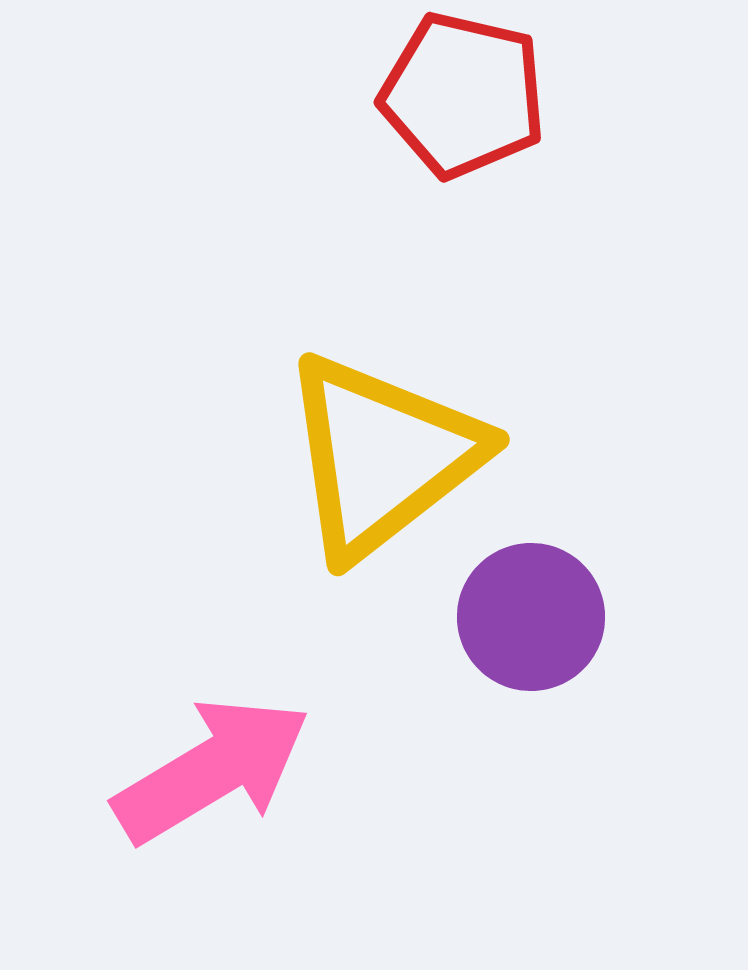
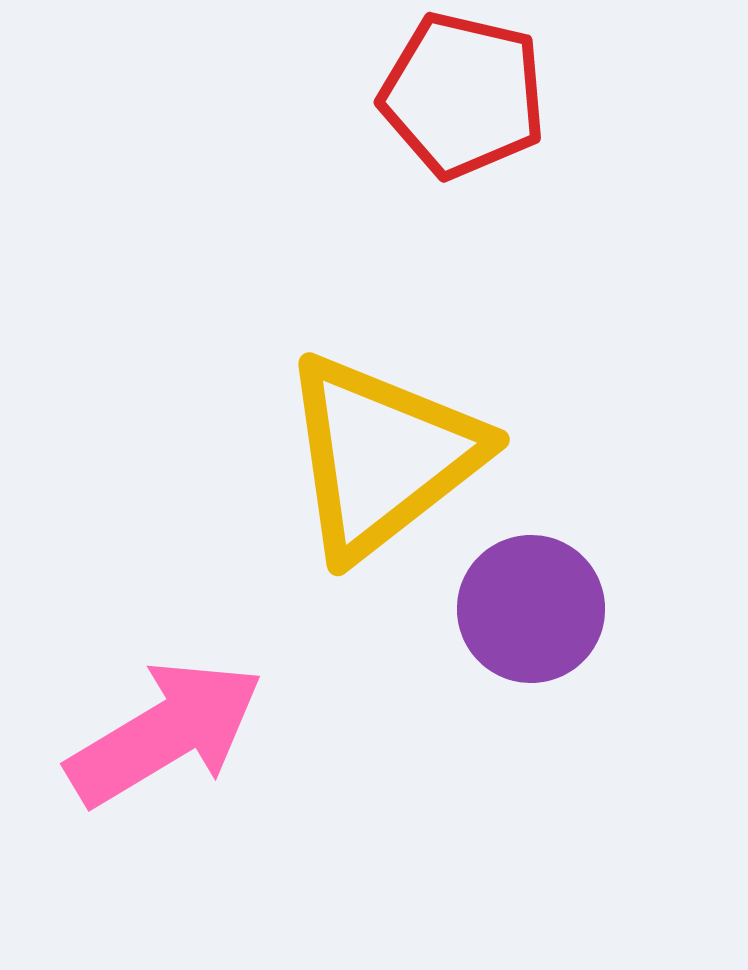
purple circle: moved 8 px up
pink arrow: moved 47 px left, 37 px up
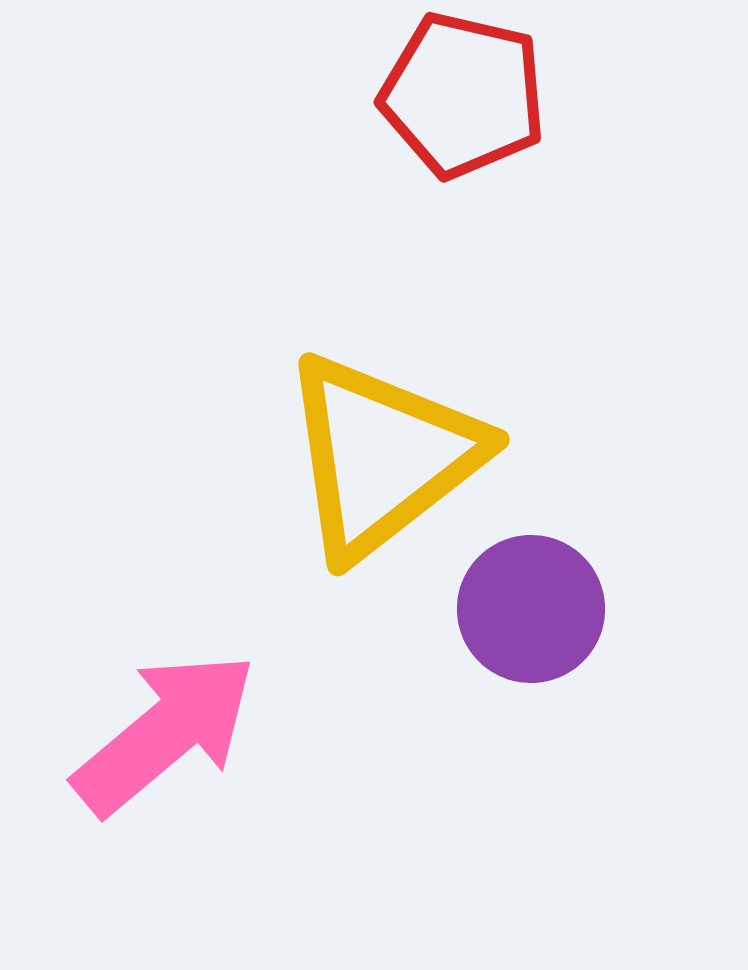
pink arrow: rotated 9 degrees counterclockwise
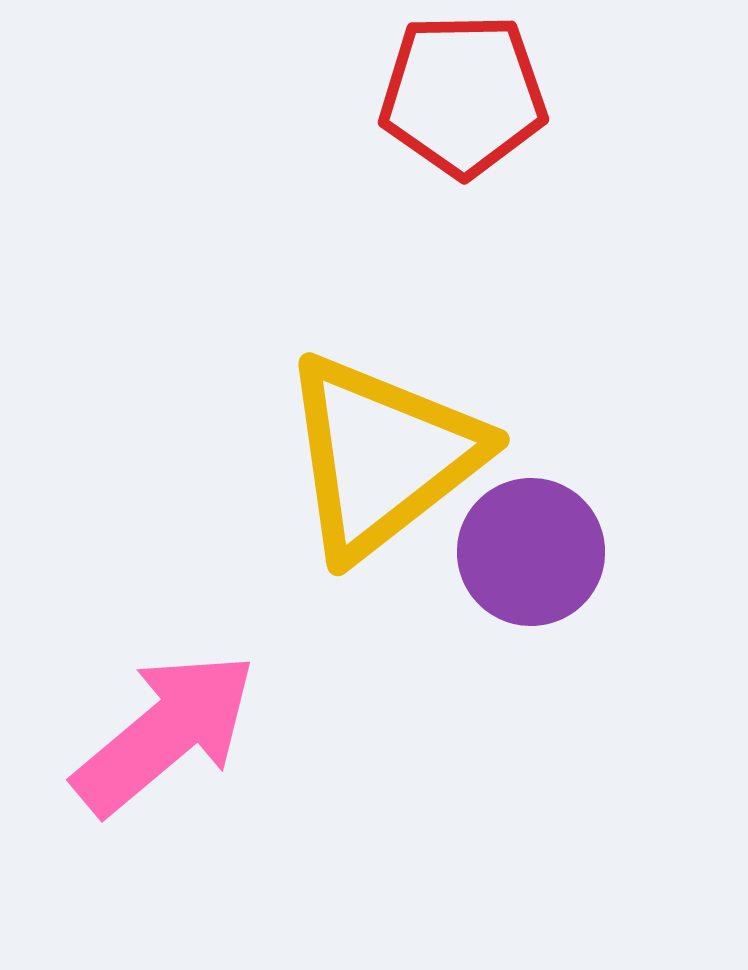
red pentagon: rotated 14 degrees counterclockwise
purple circle: moved 57 px up
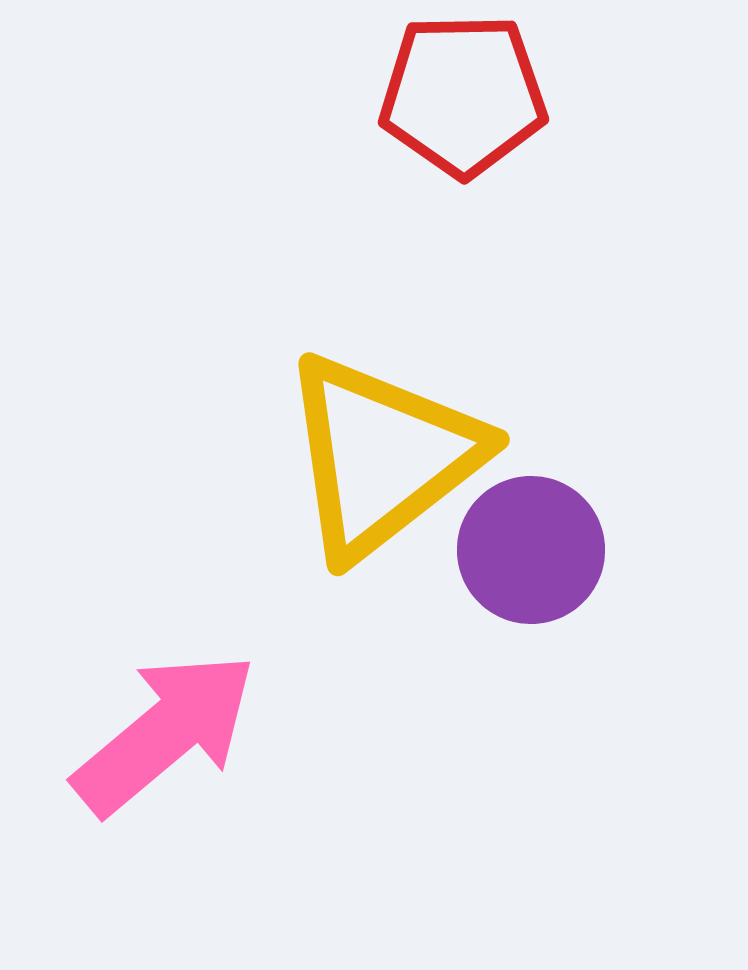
purple circle: moved 2 px up
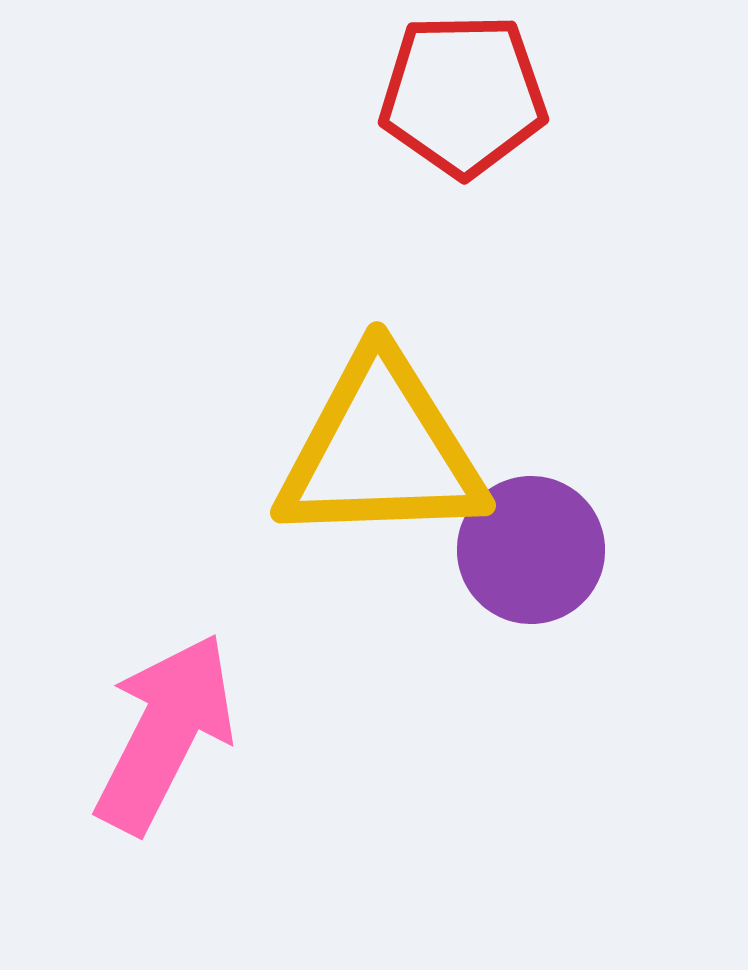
yellow triangle: moved 1 px left, 6 px up; rotated 36 degrees clockwise
pink arrow: rotated 23 degrees counterclockwise
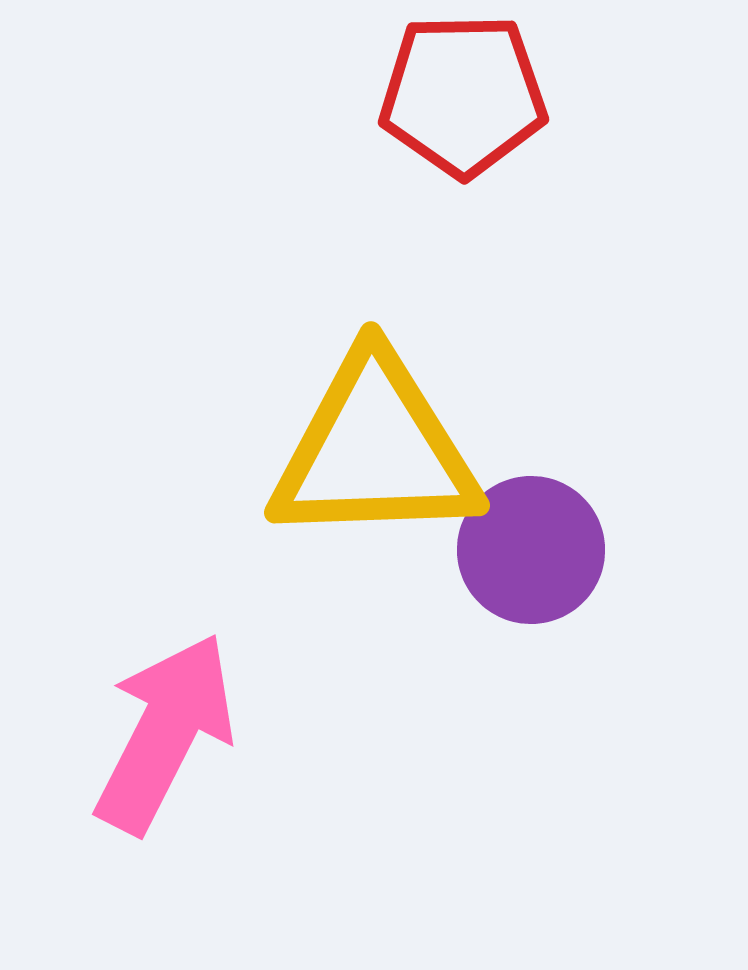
yellow triangle: moved 6 px left
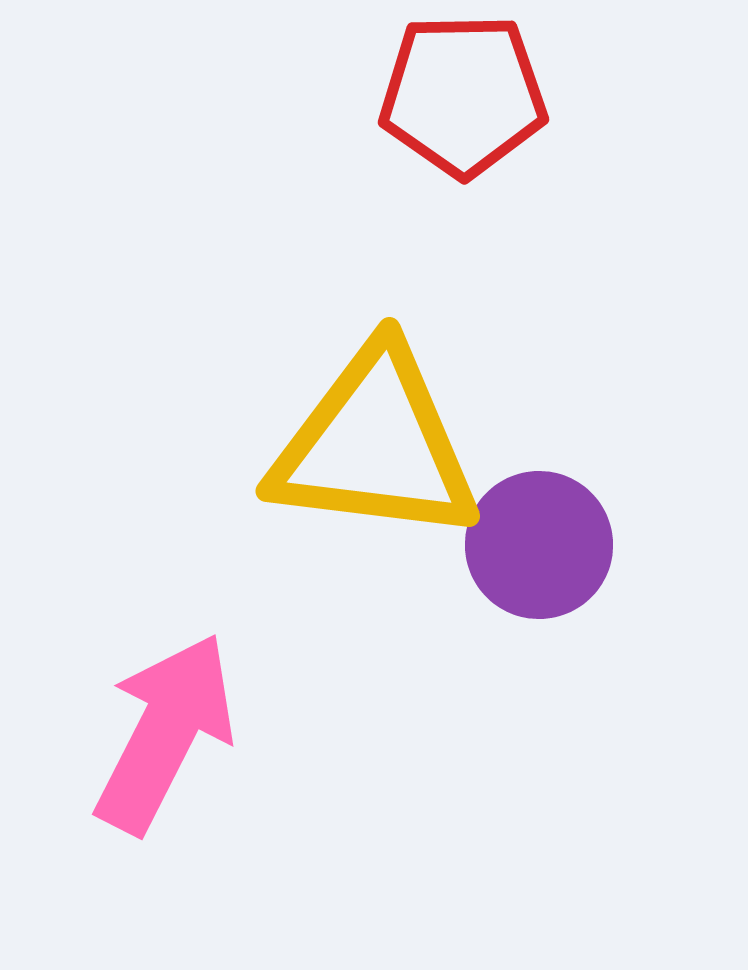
yellow triangle: moved 5 px up; rotated 9 degrees clockwise
purple circle: moved 8 px right, 5 px up
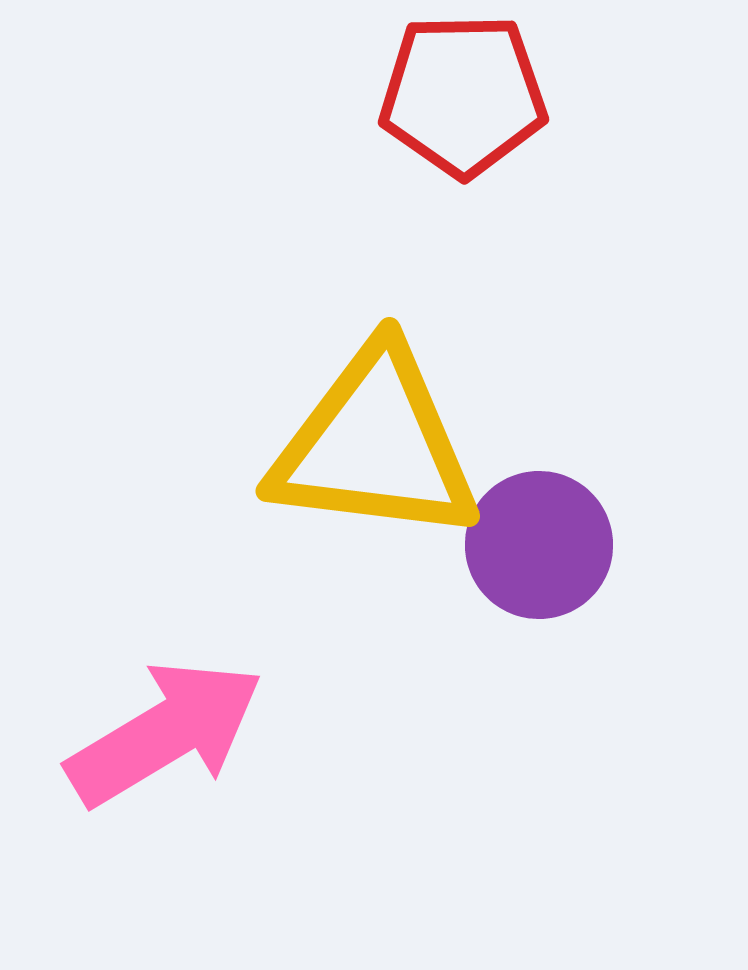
pink arrow: rotated 32 degrees clockwise
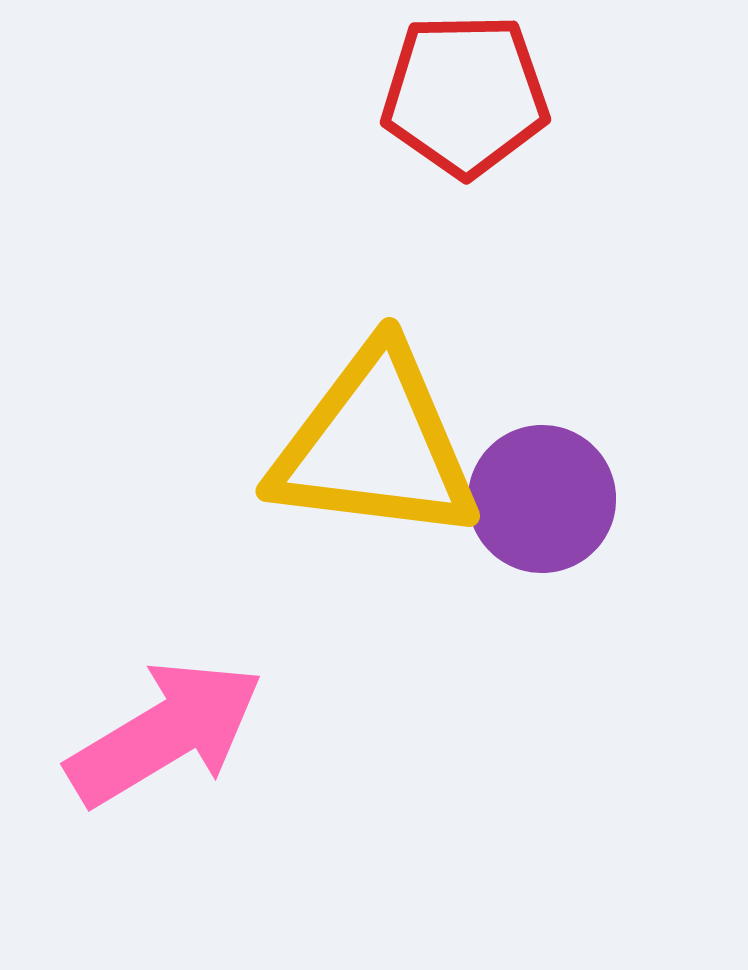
red pentagon: moved 2 px right
purple circle: moved 3 px right, 46 px up
